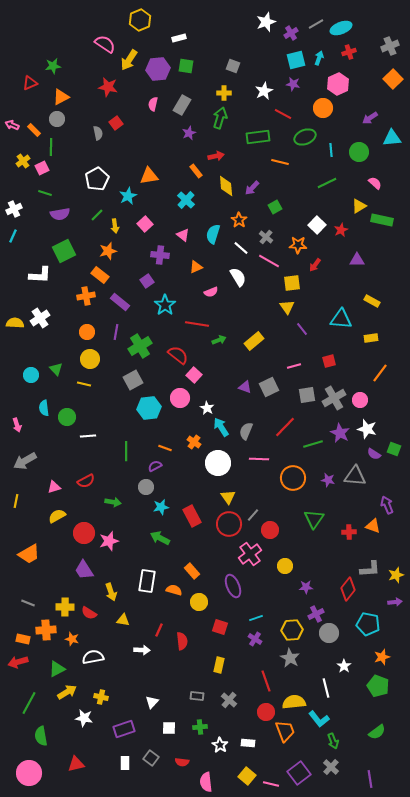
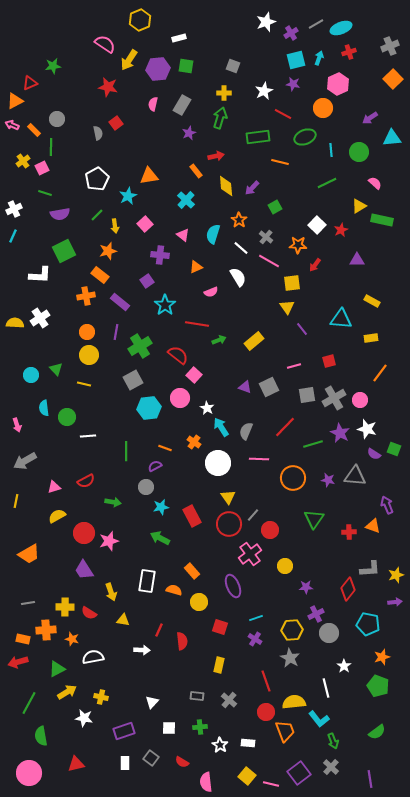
orange triangle at (61, 97): moved 46 px left, 4 px down
yellow circle at (90, 359): moved 1 px left, 4 px up
gray line at (28, 603): rotated 32 degrees counterclockwise
purple rectangle at (124, 729): moved 2 px down
red semicircle at (182, 762): rotated 24 degrees clockwise
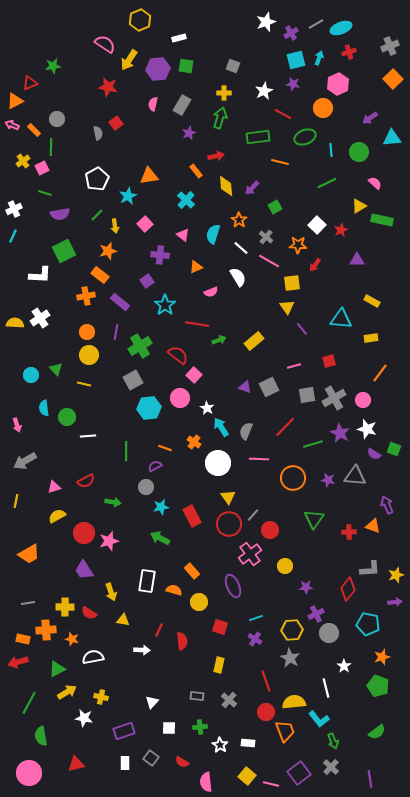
pink circle at (360, 400): moved 3 px right
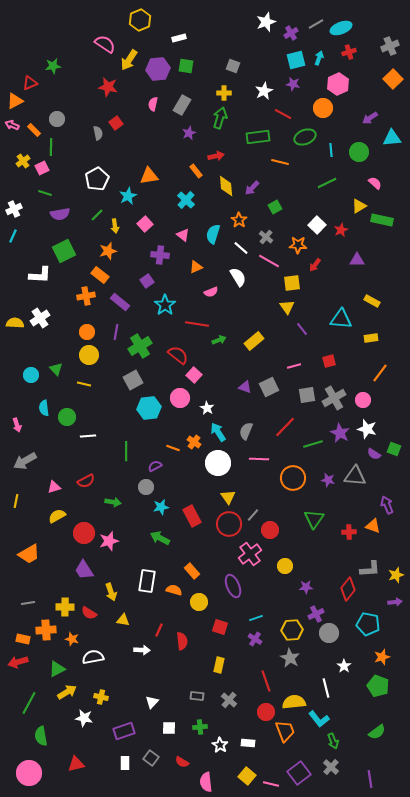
cyan arrow at (221, 427): moved 3 px left, 5 px down
orange line at (165, 448): moved 8 px right
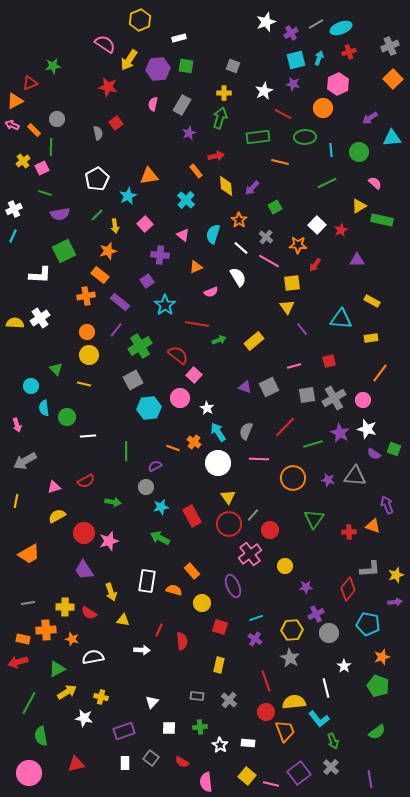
green ellipse at (305, 137): rotated 20 degrees clockwise
purple line at (116, 332): moved 2 px up; rotated 28 degrees clockwise
cyan circle at (31, 375): moved 11 px down
yellow circle at (199, 602): moved 3 px right, 1 px down
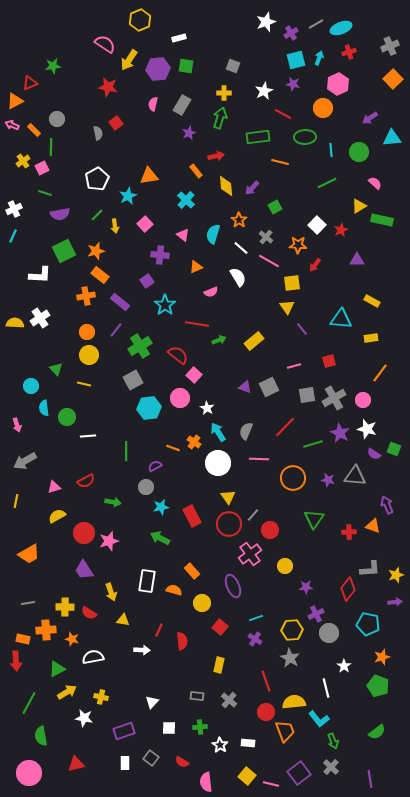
orange star at (108, 251): moved 12 px left
red square at (220, 627): rotated 21 degrees clockwise
red arrow at (18, 662): moved 2 px left, 1 px up; rotated 78 degrees counterclockwise
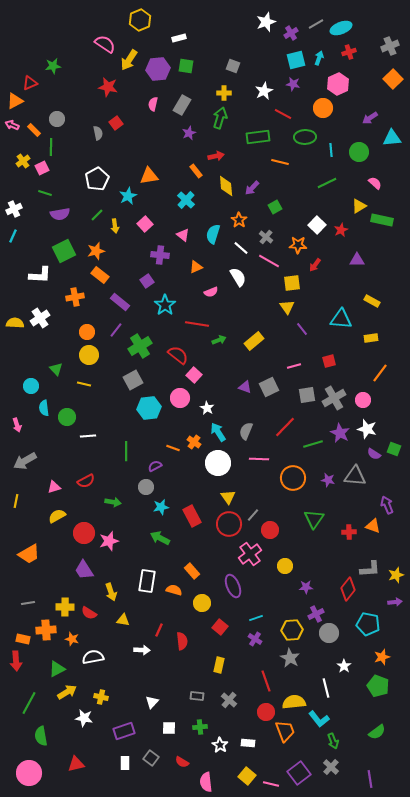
orange cross at (86, 296): moved 11 px left, 1 px down
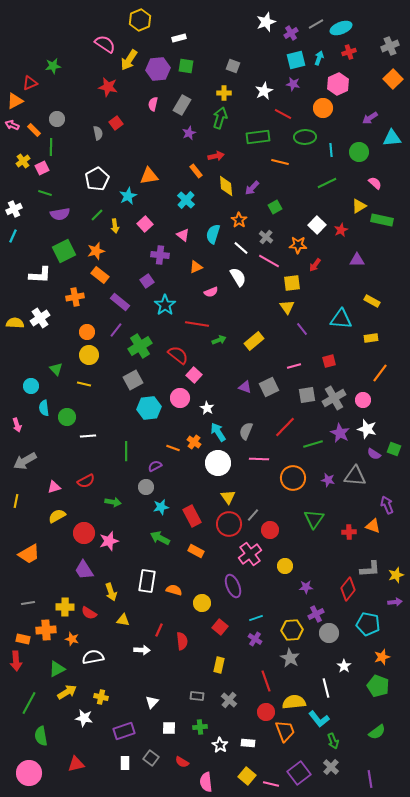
orange rectangle at (192, 571): moved 4 px right, 20 px up; rotated 21 degrees counterclockwise
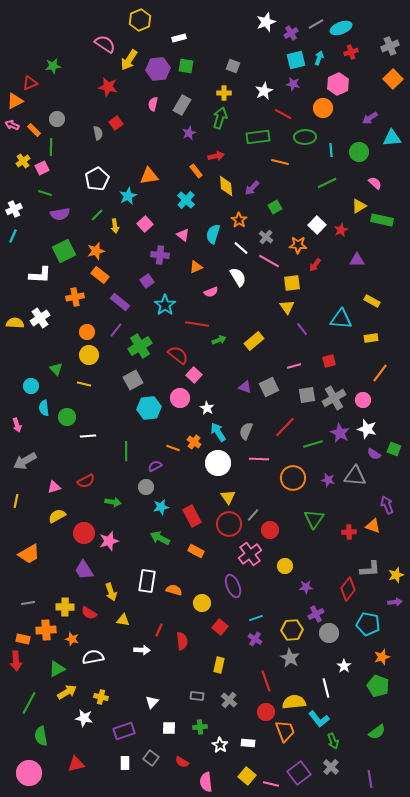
red cross at (349, 52): moved 2 px right
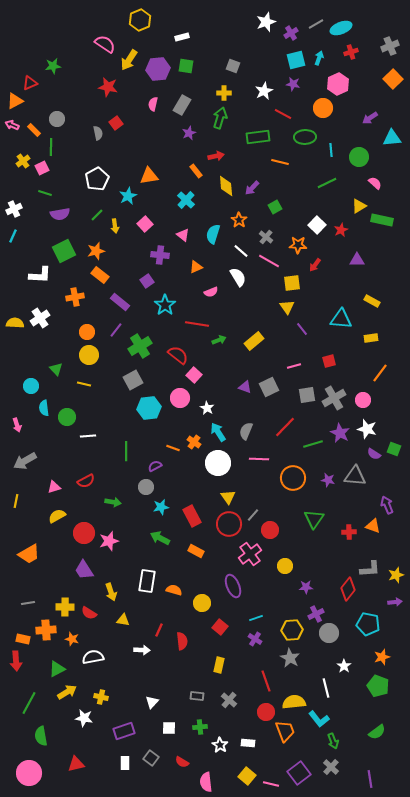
white rectangle at (179, 38): moved 3 px right, 1 px up
green circle at (359, 152): moved 5 px down
white line at (241, 248): moved 3 px down
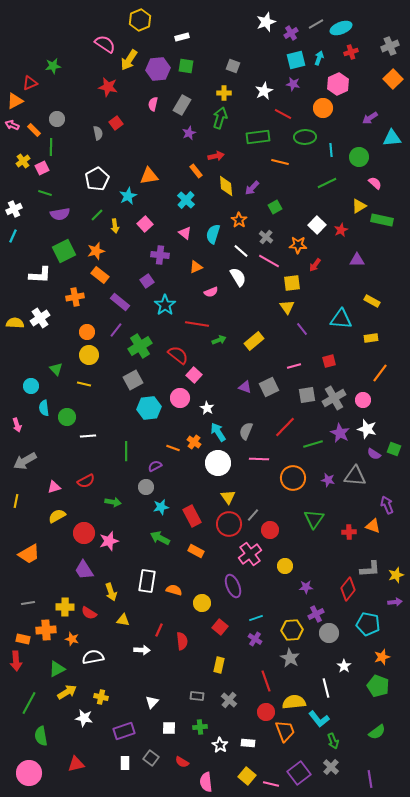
pink triangle at (183, 235): moved 2 px right, 2 px up
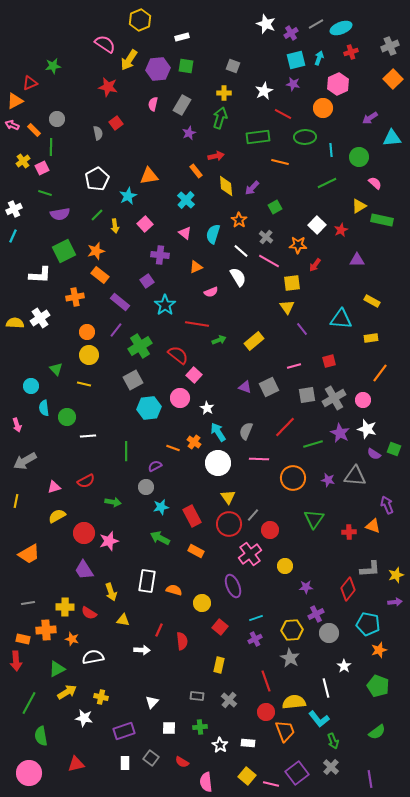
white star at (266, 22): moved 2 px down; rotated 30 degrees counterclockwise
purple cross at (255, 639): rotated 32 degrees clockwise
orange star at (382, 657): moved 3 px left, 7 px up
purple square at (299, 773): moved 2 px left
